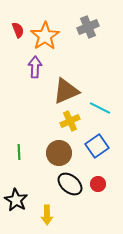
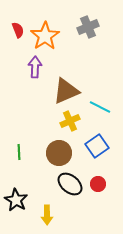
cyan line: moved 1 px up
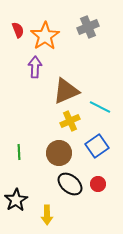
black star: rotated 10 degrees clockwise
